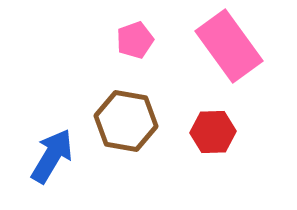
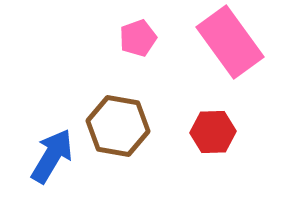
pink pentagon: moved 3 px right, 2 px up
pink rectangle: moved 1 px right, 4 px up
brown hexagon: moved 8 px left, 5 px down
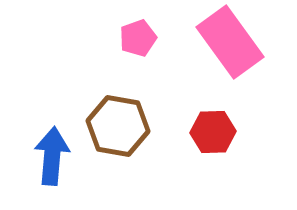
blue arrow: rotated 26 degrees counterclockwise
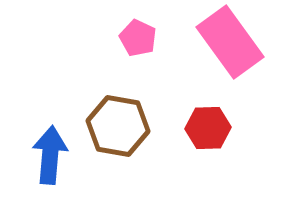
pink pentagon: rotated 27 degrees counterclockwise
red hexagon: moved 5 px left, 4 px up
blue arrow: moved 2 px left, 1 px up
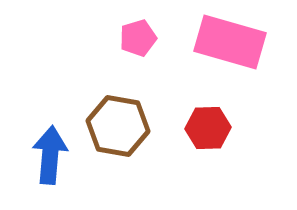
pink pentagon: rotated 30 degrees clockwise
pink rectangle: rotated 38 degrees counterclockwise
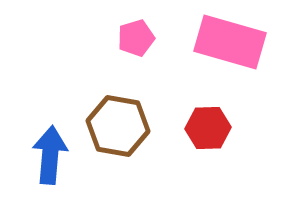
pink pentagon: moved 2 px left
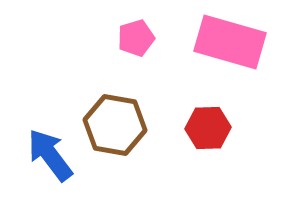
brown hexagon: moved 3 px left, 1 px up
blue arrow: rotated 42 degrees counterclockwise
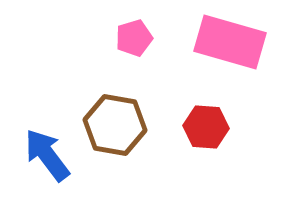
pink pentagon: moved 2 px left
red hexagon: moved 2 px left, 1 px up; rotated 6 degrees clockwise
blue arrow: moved 3 px left
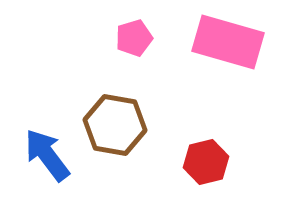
pink rectangle: moved 2 px left
red hexagon: moved 35 px down; rotated 18 degrees counterclockwise
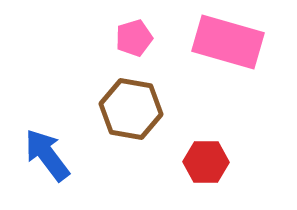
brown hexagon: moved 16 px right, 16 px up
red hexagon: rotated 15 degrees clockwise
